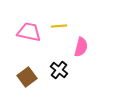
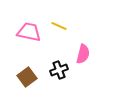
yellow line: rotated 28 degrees clockwise
pink semicircle: moved 2 px right, 7 px down
black cross: rotated 30 degrees clockwise
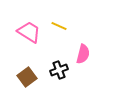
pink trapezoid: rotated 20 degrees clockwise
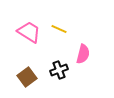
yellow line: moved 3 px down
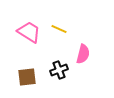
brown square: rotated 30 degrees clockwise
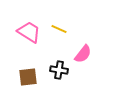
pink semicircle: rotated 24 degrees clockwise
black cross: rotated 30 degrees clockwise
brown square: moved 1 px right
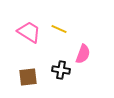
pink semicircle: rotated 18 degrees counterclockwise
black cross: moved 2 px right
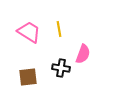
yellow line: rotated 56 degrees clockwise
black cross: moved 2 px up
